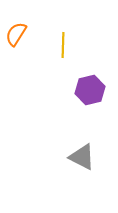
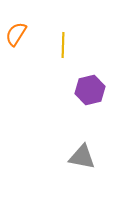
gray triangle: rotated 16 degrees counterclockwise
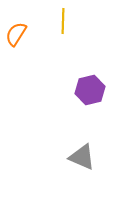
yellow line: moved 24 px up
gray triangle: rotated 12 degrees clockwise
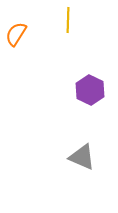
yellow line: moved 5 px right, 1 px up
purple hexagon: rotated 20 degrees counterclockwise
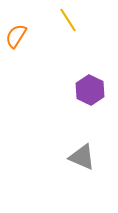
yellow line: rotated 35 degrees counterclockwise
orange semicircle: moved 2 px down
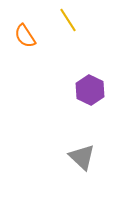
orange semicircle: moved 9 px right; rotated 65 degrees counterclockwise
gray triangle: rotated 20 degrees clockwise
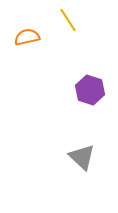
orange semicircle: moved 2 px right, 1 px down; rotated 110 degrees clockwise
purple hexagon: rotated 8 degrees counterclockwise
